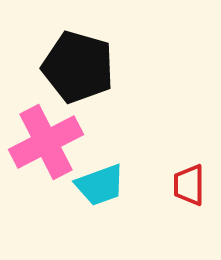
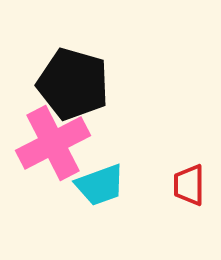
black pentagon: moved 5 px left, 17 px down
pink cross: moved 7 px right, 1 px down
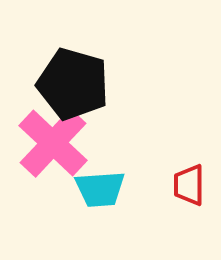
pink cross: rotated 20 degrees counterclockwise
cyan trapezoid: moved 4 px down; rotated 16 degrees clockwise
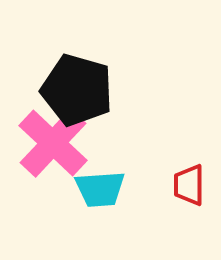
black pentagon: moved 4 px right, 6 px down
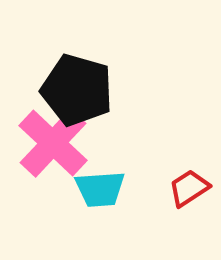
red trapezoid: moved 3 px down; rotated 57 degrees clockwise
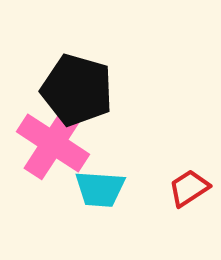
pink cross: rotated 10 degrees counterclockwise
cyan trapezoid: rotated 8 degrees clockwise
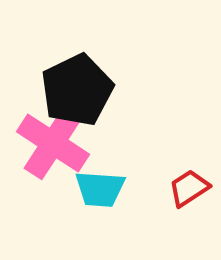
black pentagon: rotated 30 degrees clockwise
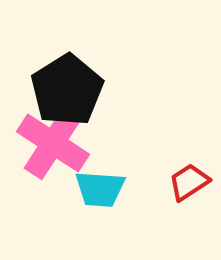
black pentagon: moved 10 px left; rotated 6 degrees counterclockwise
red trapezoid: moved 6 px up
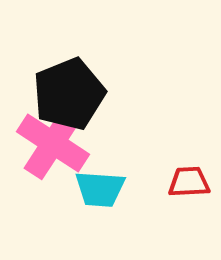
black pentagon: moved 2 px right, 4 px down; rotated 10 degrees clockwise
red trapezoid: rotated 30 degrees clockwise
